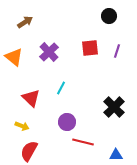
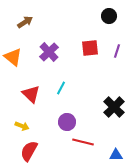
orange triangle: moved 1 px left
red triangle: moved 4 px up
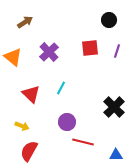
black circle: moved 4 px down
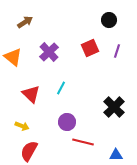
red square: rotated 18 degrees counterclockwise
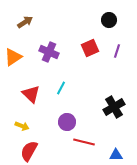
purple cross: rotated 24 degrees counterclockwise
orange triangle: rotated 48 degrees clockwise
black cross: rotated 15 degrees clockwise
red line: moved 1 px right
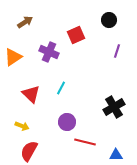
red square: moved 14 px left, 13 px up
red line: moved 1 px right
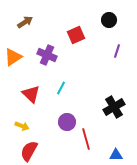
purple cross: moved 2 px left, 3 px down
red line: moved 1 px right, 3 px up; rotated 60 degrees clockwise
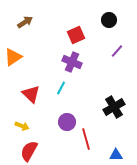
purple line: rotated 24 degrees clockwise
purple cross: moved 25 px right, 7 px down
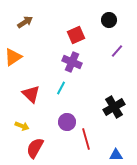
red semicircle: moved 6 px right, 3 px up
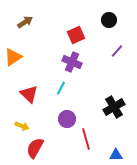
red triangle: moved 2 px left
purple circle: moved 3 px up
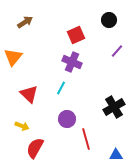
orange triangle: rotated 18 degrees counterclockwise
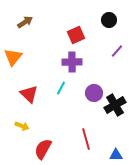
purple cross: rotated 24 degrees counterclockwise
black cross: moved 1 px right, 2 px up
purple circle: moved 27 px right, 26 px up
red semicircle: moved 8 px right, 1 px down
